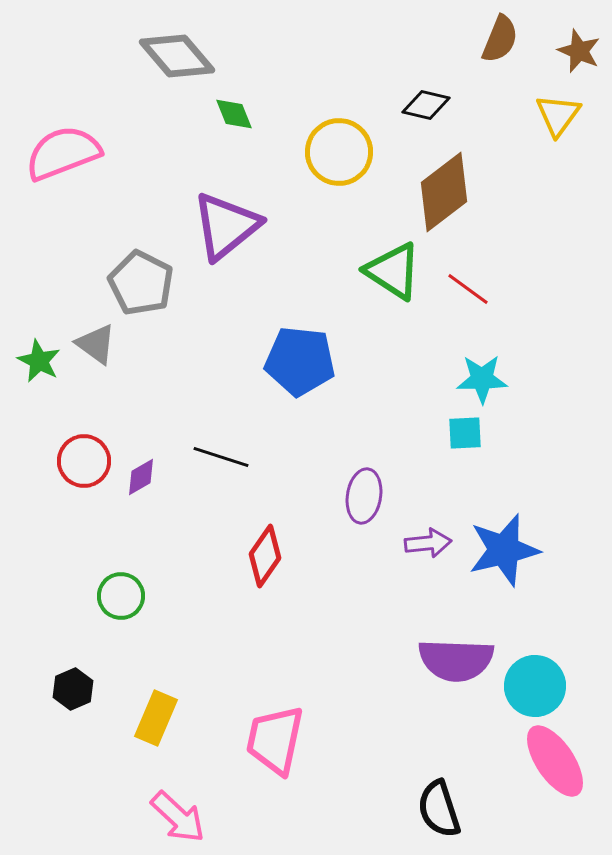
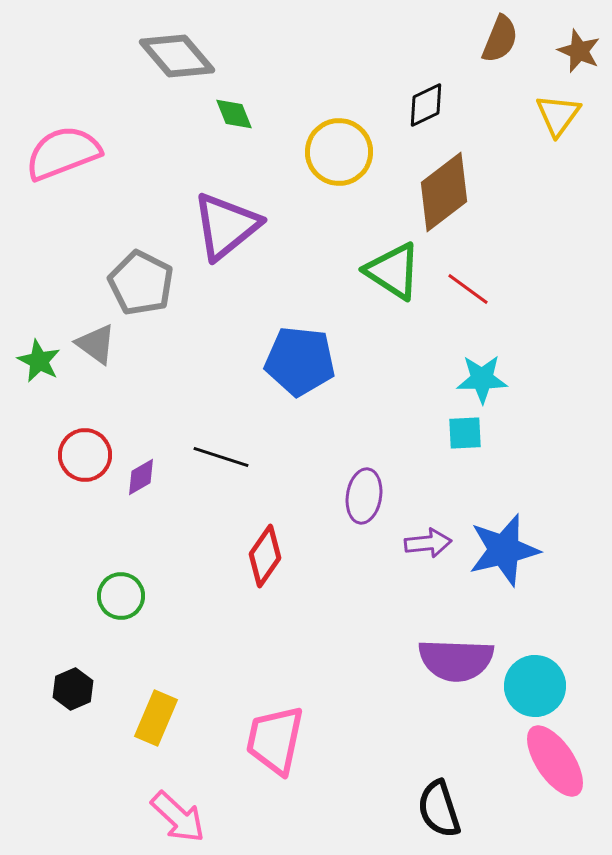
black diamond: rotated 39 degrees counterclockwise
red circle: moved 1 px right, 6 px up
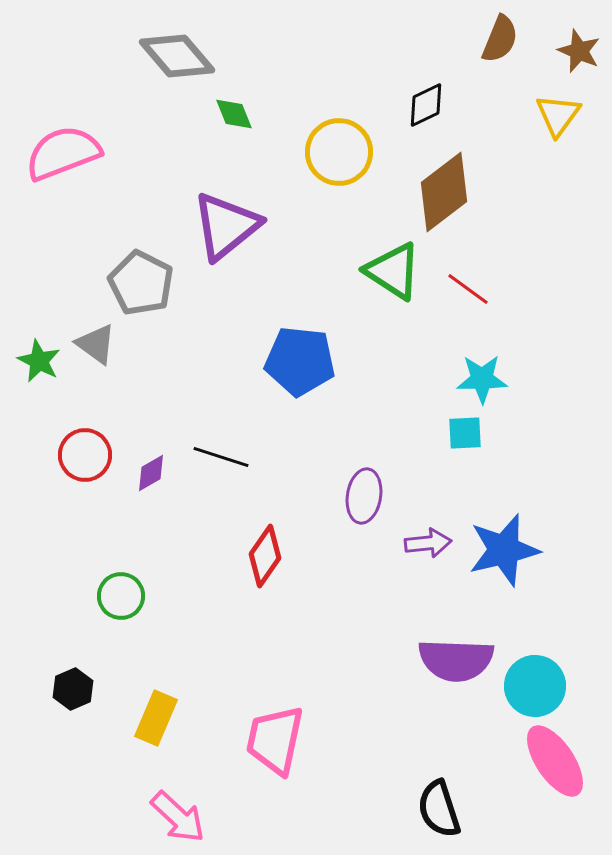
purple diamond: moved 10 px right, 4 px up
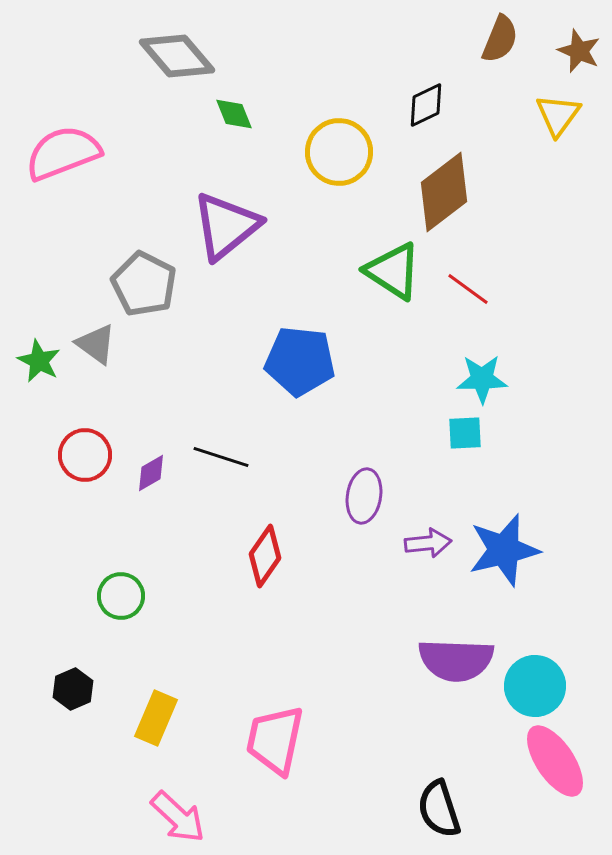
gray pentagon: moved 3 px right, 1 px down
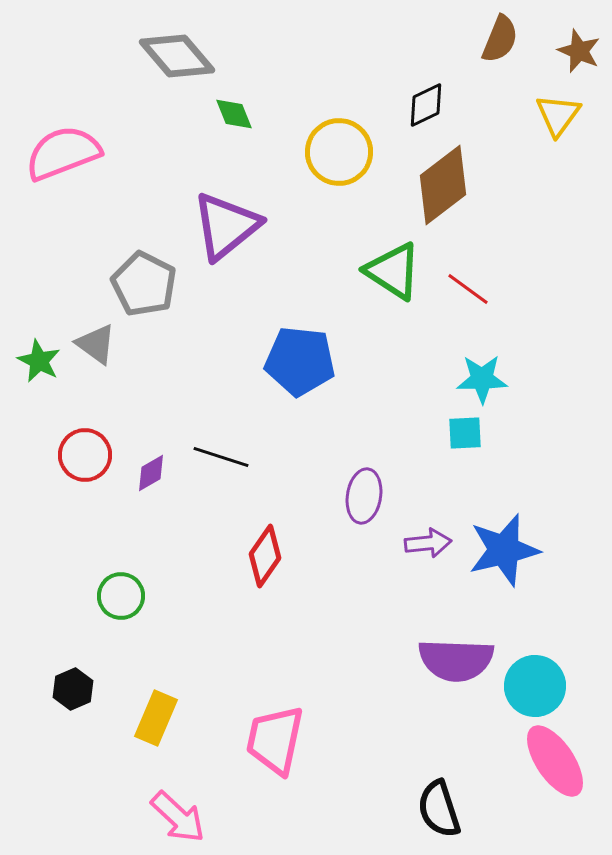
brown diamond: moved 1 px left, 7 px up
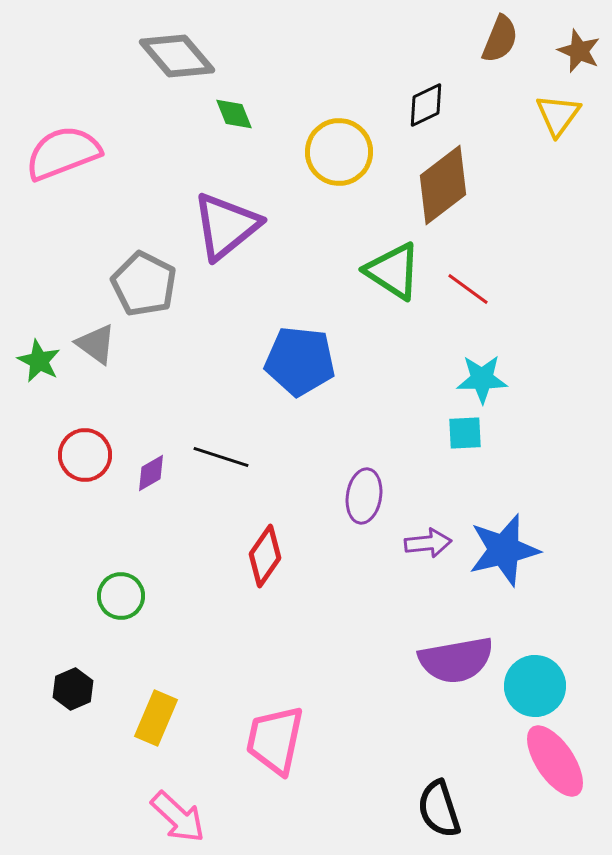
purple semicircle: rotated 12 degrees counterclockwise
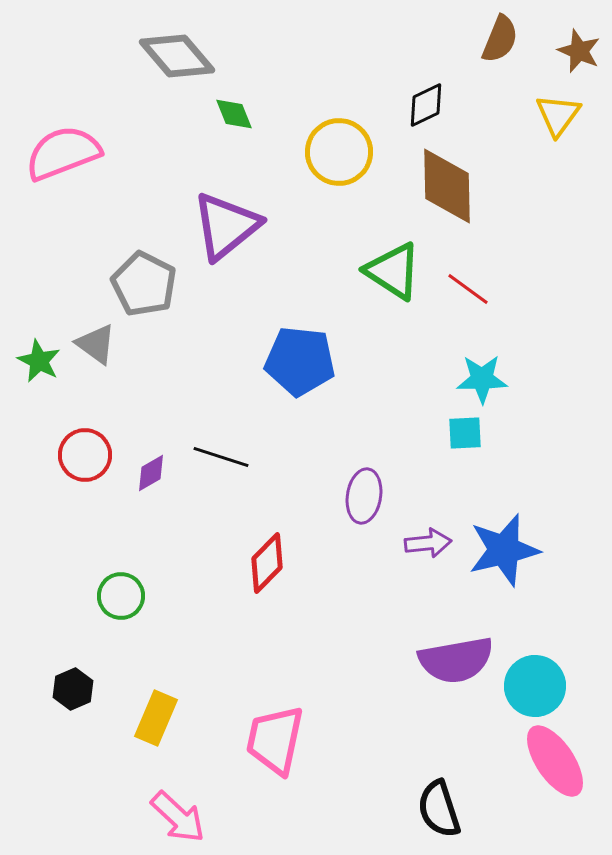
brown diamond: moved 4 px right, 1 px down; rotated 54 degrees counterclockwise
red diamond: moved 2 px right, 7 px down; rotated 10 degrees clockwise
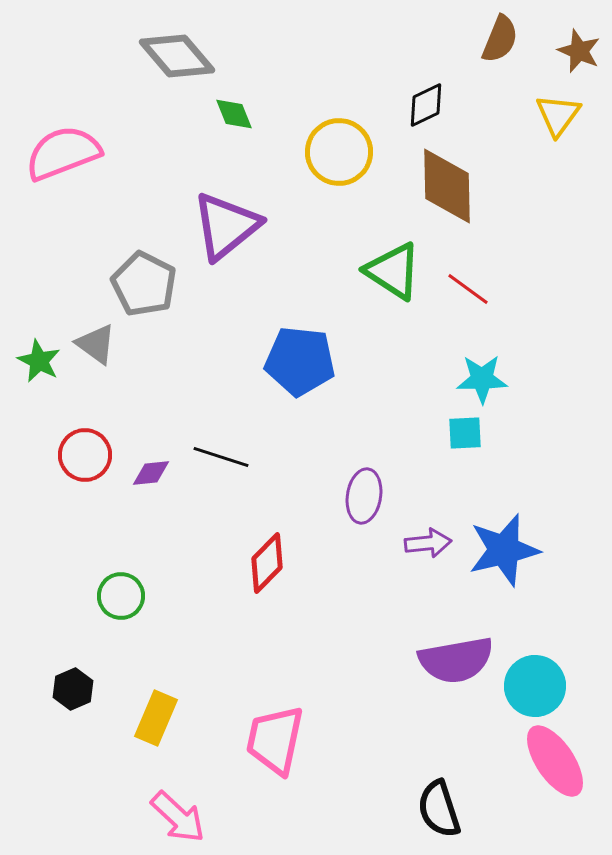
purple diamond: rotated 24 degrees clockwise
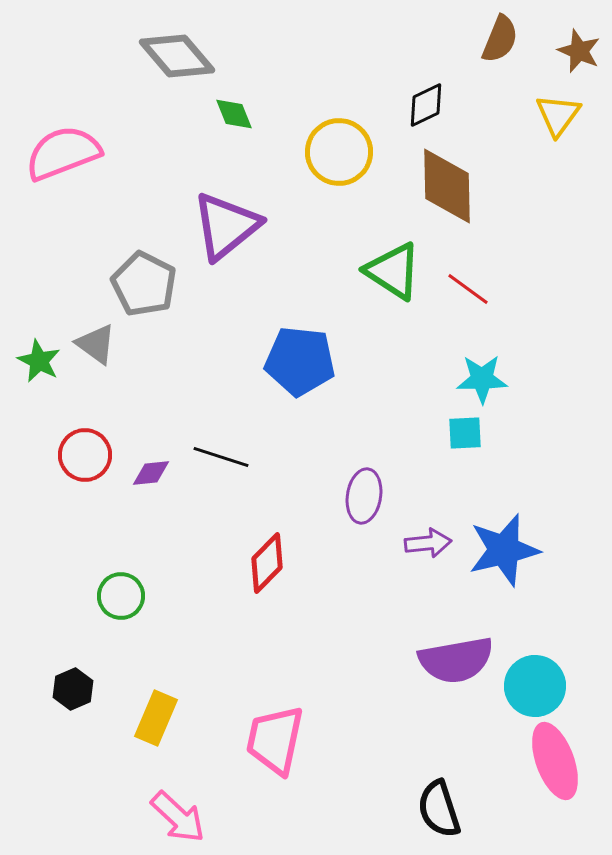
pink ellipse: rotated 14 degrees clockwise
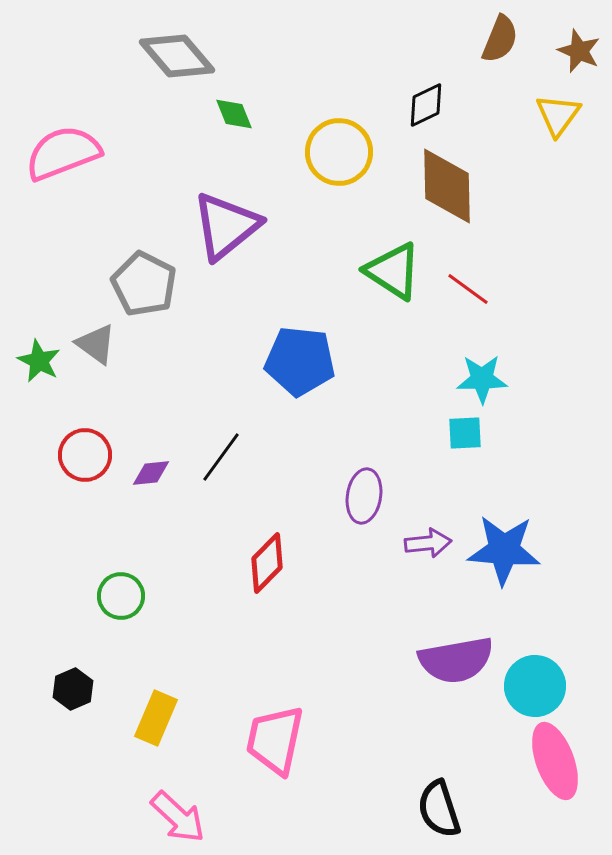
black line: rotated 72 degrees counterclockwise
blue star: rotated 18 degrees clockwise
